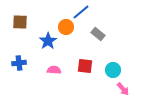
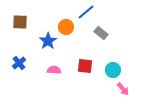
blue line: moved 5 px right
gray rectangle: moved 3 px right, 1 px up
blue cross: rotated 32 degrees counterclockwise
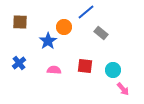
orange circle: moved 2 px left
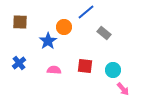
gray rectangle: moved 3 px right
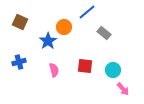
blue line: moved 1 px right
brown square: rotated 21 degrees clockwise
blue cross: moved 1 px up; rotated 24 degrees clockwise
pink semicircle: rotated 72 degrees clockwise
